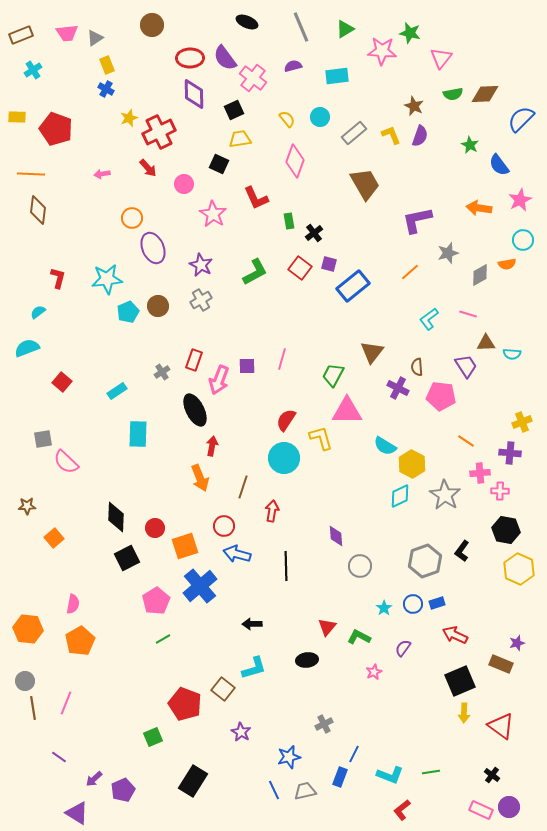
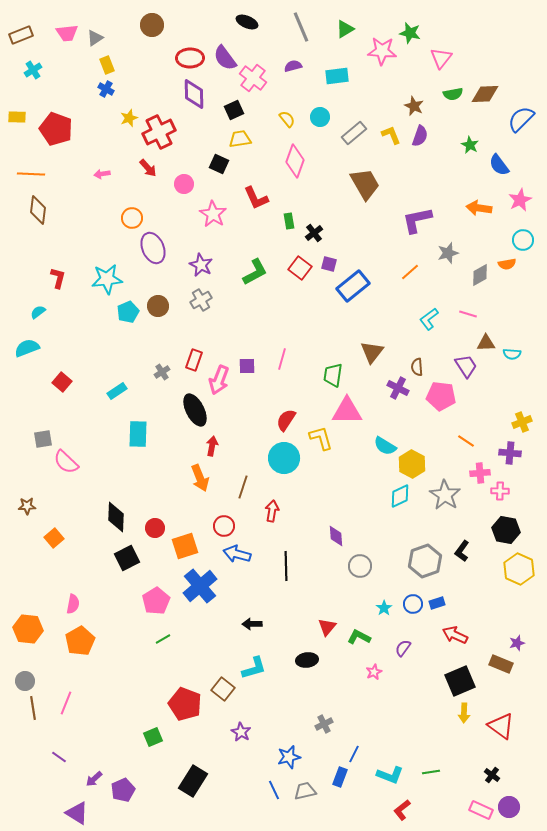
green trapezoid at (333, 375): rotated 20 degrees counterclockwise
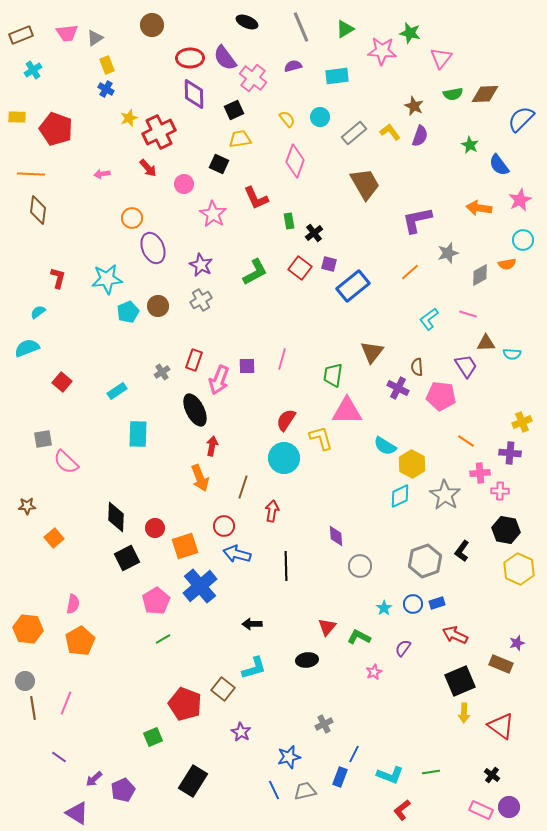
yellow L-shape at (391, 135): moved 1 px left, 3 px up; rotated 15 degrees counterclockwise
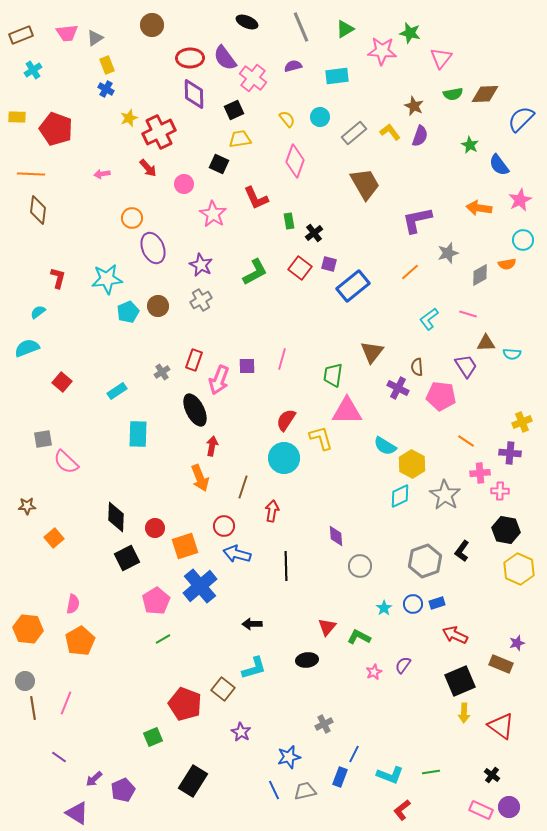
purple semicircle at (403, 648): moved 17 px down
